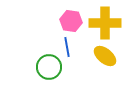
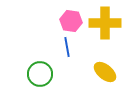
yellow ellipse: moved 16 px down
green circle: moved 9 px left, 7 px down
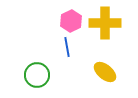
pink hexagon: rotated 25 degrees clockwise
green circle: moved 3 px left, 1 px down
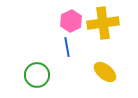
yellow cross: moved 2 px left; rotated 8 degrees counterclockwise
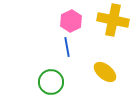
yellow cross: moved 10 px right, 3 px up; rotated 20 degrees clockwise
green circle: moved 14 px right, 7 px down
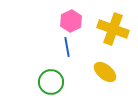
yellow cross: moved 9 px down; rotated 8 degrees clockwise
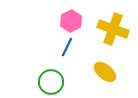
blue line: rotated 36 degrees clockwise
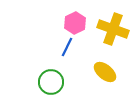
pink hexagon: moved 4 px right, 2 px down
